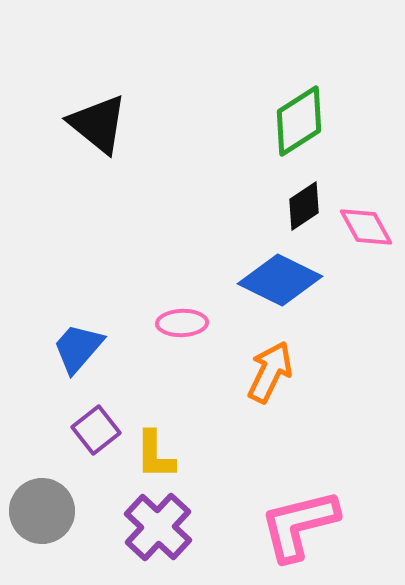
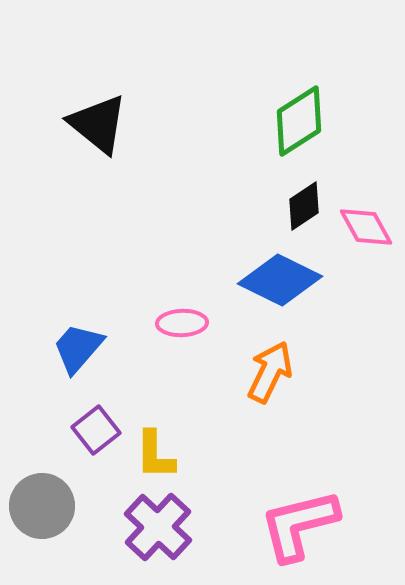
gray circle: moved 5 px up
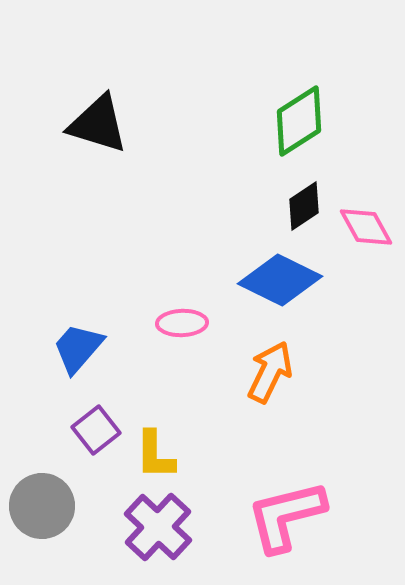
black triangle: rotated 22 degrees counterclockwise
pink L-shape: moved 13 px left, 9 px up
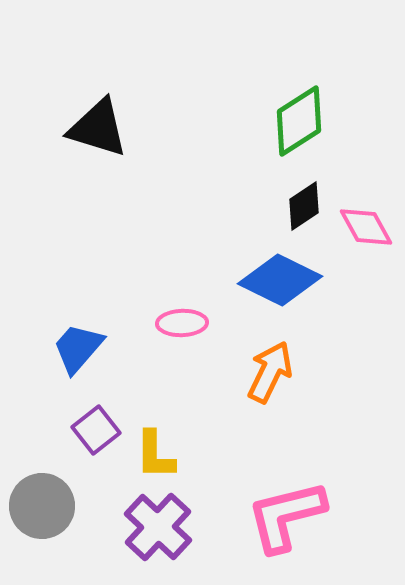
black triangle: moved 4 px down
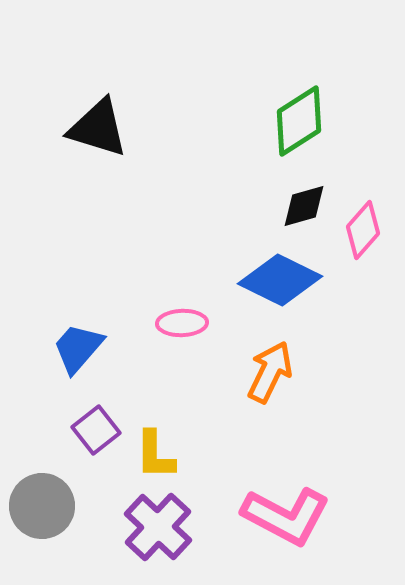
black diamond: rotated 18 degrees clockwise
pink diamond: moved 3 px left, 3 px down; rotated 70 degrees clockwise
pink L-shape: rotated 138 degrees counterclockwise
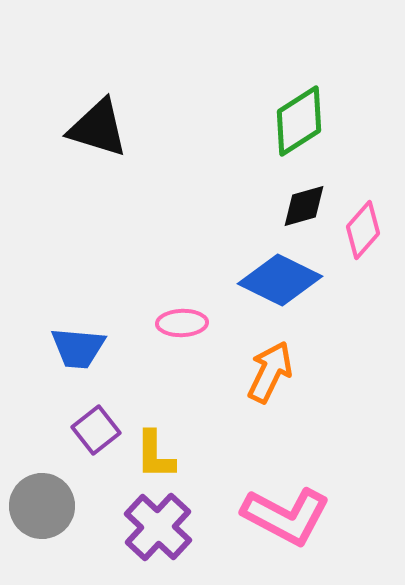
blue trapezoid: rotated 126 degrees counterclockwise
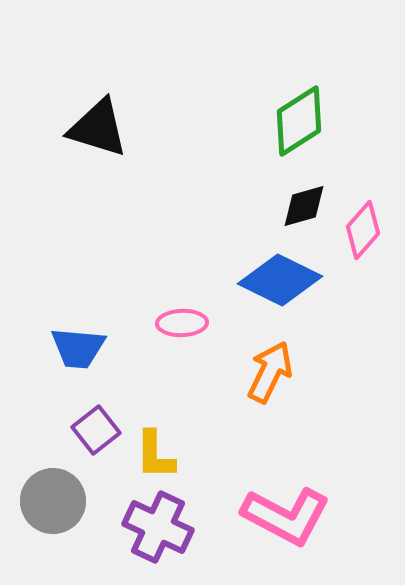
gray circle: moved 11 px right, 5 px up
purple cross: rotated 18 degrees counterclockwise
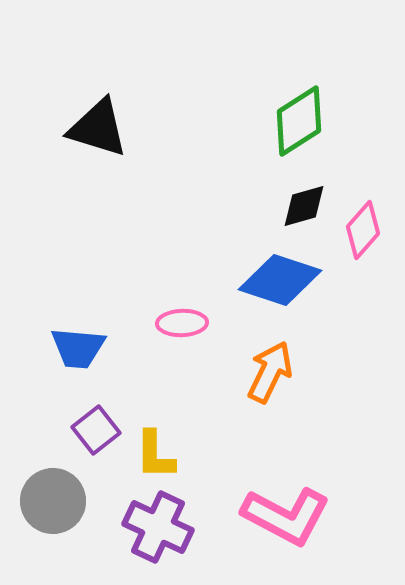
blue diamond: rotated 8 degrees counterclockwise
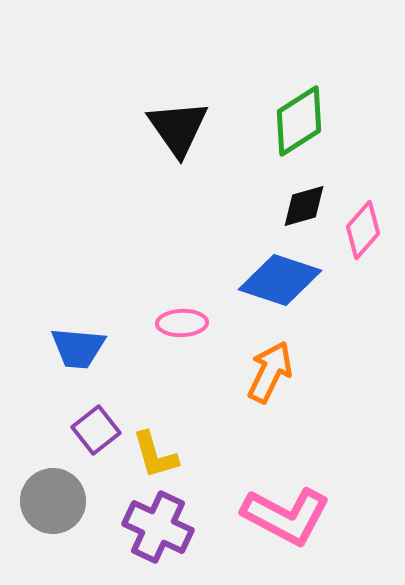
black triangle: moved 80 px right; rotated 38 degrees clockwise
yellow L-shape: rotated 16 degrees counterclockwise
